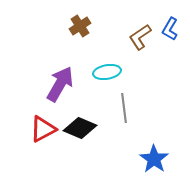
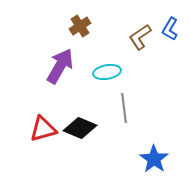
purple arrow: moved 18 px up
red triangle: rotated 12 degrees clockwise
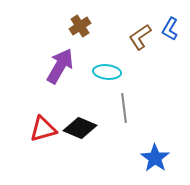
cyan ellipse: rotated 16 degrees clockwise
blue star: moved 1 px right, 1 px up
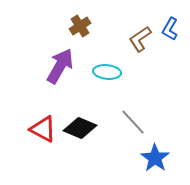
brown L-shape: moved 2 px down
gray line: moved 9 px right, 14 px down; rotated 36 degrees counterclockwise
red triangle: rotated 44 degrees clockwise
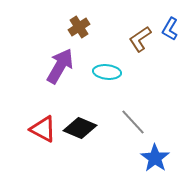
brown cross: moved 1 px left, 1 px down
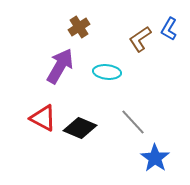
blue L-shape: moved 1 px left
red triangle: moved 11 px up
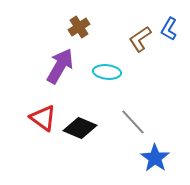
red triangle: rotated 8 degrees clockwise
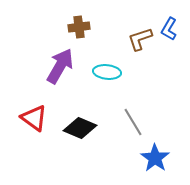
brown cross: rotated 25 degrees clockwise
brown L-shape: rotated 16 degrees clockwise
red triangle: moved 9 px left
gray line: rotated 12 degrees clockwise
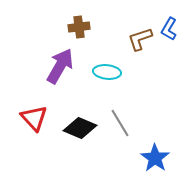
red triangle: rotated 12 degrees clockwise
gray line: moved 13 px left, 1 px down
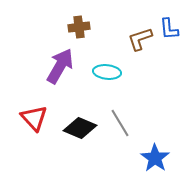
blue L-shape: rotated 35 degrees counterclockwise
